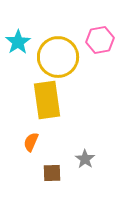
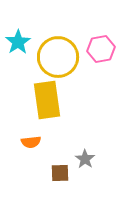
pink hexagon: moved 1 px right, 9 px down
orange semicircle: rotated 120 degrees counterclockwise
brown square: moved 8 px right
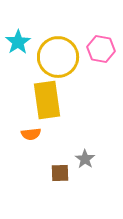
pink hexagon: rotated 20 degrees clockwise
orange semicircle: moved 8 px up
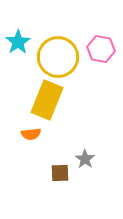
yellow rectangle: rotated 30 degrees clockwise
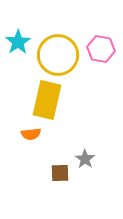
yellow circle: moved 2 px up
yellow rectangle: rotated 9 degrees counterclockwise
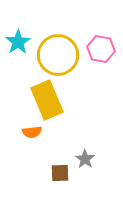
yellow rectangle: rotated 36 degrees counterclockwise
orange semicircle: moved 1 px right, 2 px up
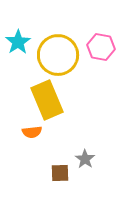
pink hexagon: moved 2 px up
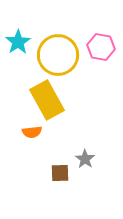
yellow rectangle: rotated 6 degrees counterclockwise
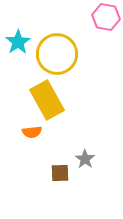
pink hexagon: moved 5 px right, 30 px up
yellow circle: moved 1 px left, 1 px up
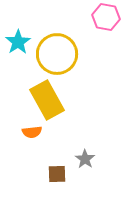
brown square: moved 3 px left, 1 px down
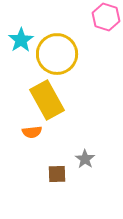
pink hexagon: rotated 8 degrees clockwise
cyan star: moved 3 px right, 2 px up
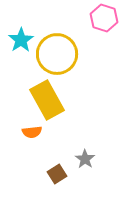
pink hexagon: moved 2 px left, 1 px down
brown square: rotated 30 degrees counterclockwise
